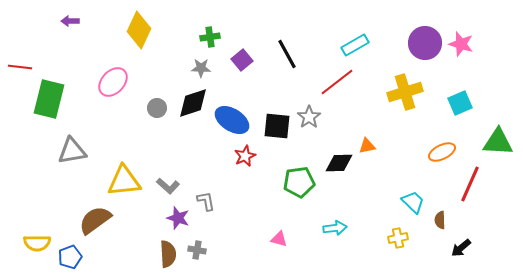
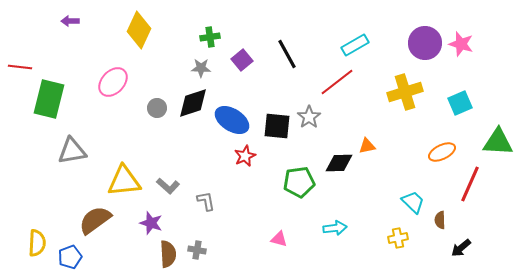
purple star at (178, 218): moved 27 px left, 5 px down
yellow semicircle at (37, 243): rotated 88 degrees counterclockwise
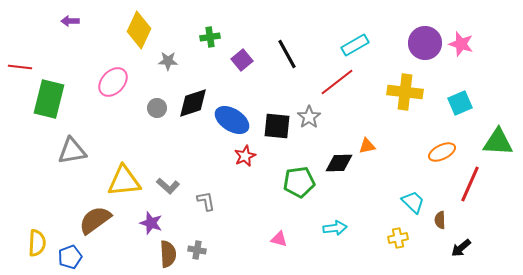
gray star at (201, 68): moved 33 px left, 7 px up
yellow cross at (405, 92): rotated 24 degrees clockwise
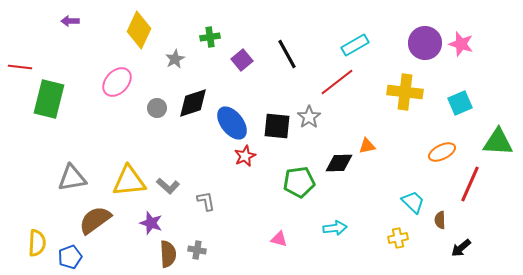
gray star at (168, 61): moved 7 px right, 2 px up; rotated 30 degrees counterclockwise
pink ellipse at (113, 82): moved 4 px right
blue ellipse at (232, 120): moved 3 px down; rotated 20 degrees clockwise
gray triangle at (72, 151): moved 27 px down
yellow triangle at (124, 181): moved 5 px right
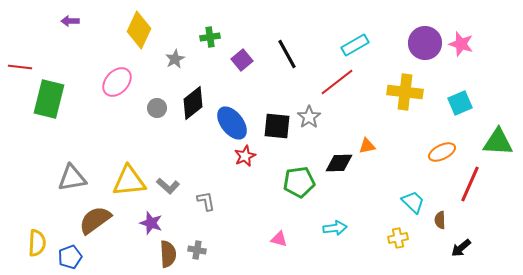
black diamond at (193, 103): rotated 20 degrees counterclockwise
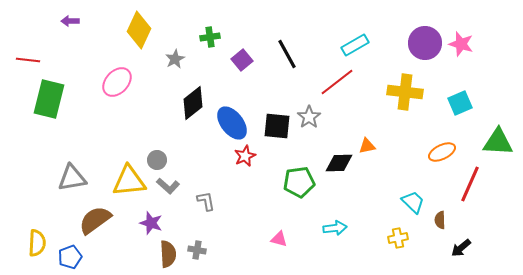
red line at (20, 67): moved 8 px right, 7 px up
gray circle at (157, 108): moved 52 px down
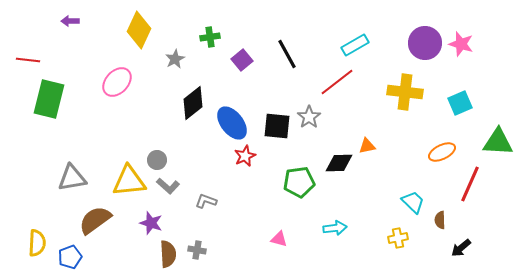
gray L-shape at (206, 201): rotated 60 degrees counterclockwise
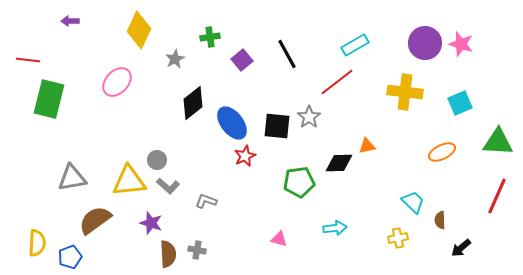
red line at (470, 184): moved 27 px right, 12 px down
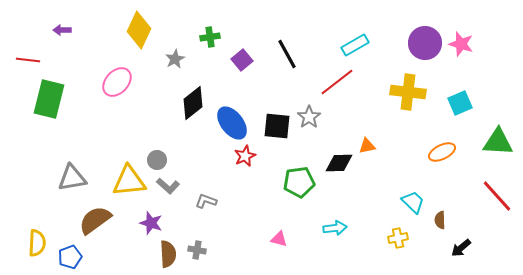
purple arrow at (70, 21): moved 8 px left, 9 px down
yellow cross at (405, 92): moved 3 px right
red line at (497, 196): rotated 66 degrees counterclockwise
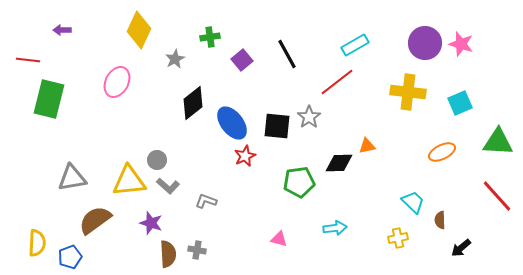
pink ellipse at (117, 82): rotated 16 degrees counterclockwise
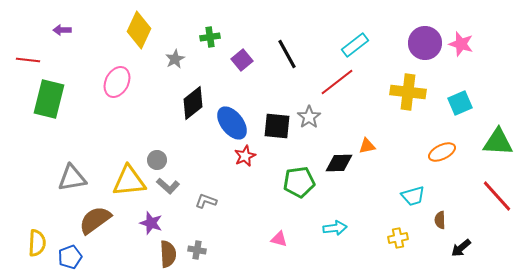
cyan rectangle at (355, 45): rotated 8 degrees counterclockwise
cyan trapezoid at (413, 202): moved 6 px up; rotated 120 degrees clockwise
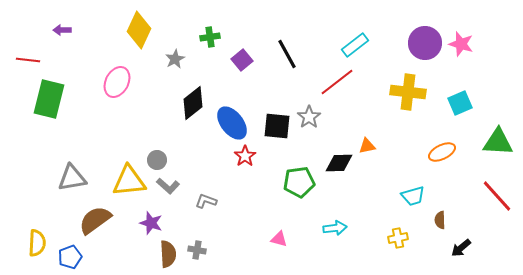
red star at (245, 156): rotated 10 degrees counterclockwise
